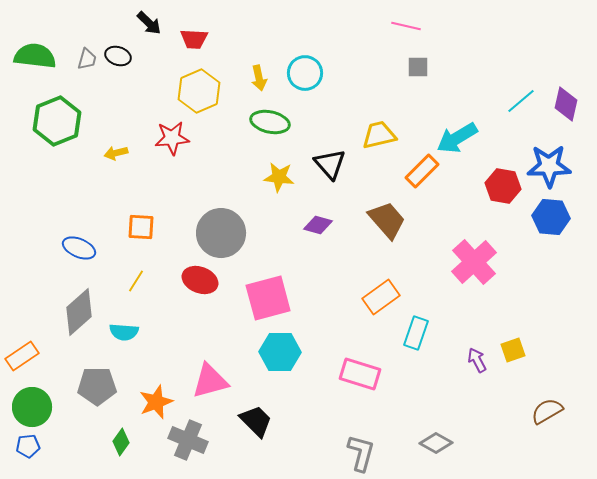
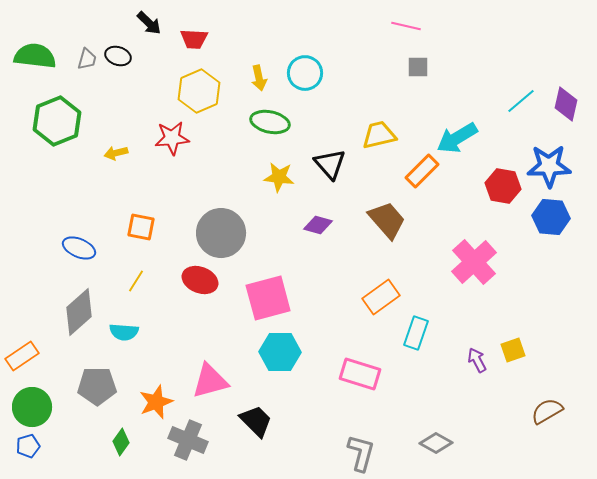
orange square at (141, 227): rotated 8 degrees clockwise
blue pentagon at (28, 446): rotated 10 degrees counterclockwise
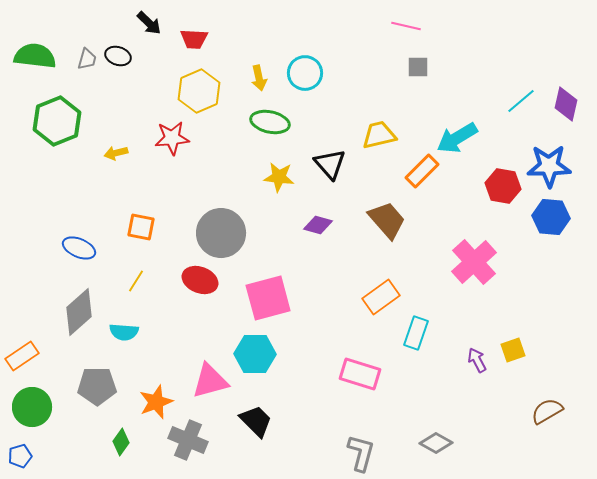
cyan hexagon at (280, 352): moved 25 px left, 2 px down
blue pentagon at (28, 446): moved 8 px left, 10 px down
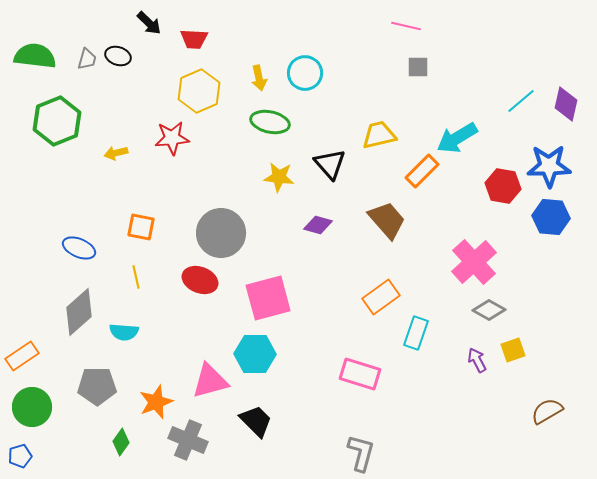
yellow line at (136, 281): moved 4 px up; rotated 45 degrees counterclockwise
gray diamond at (436, 443): moved 53 px right, 133 px up
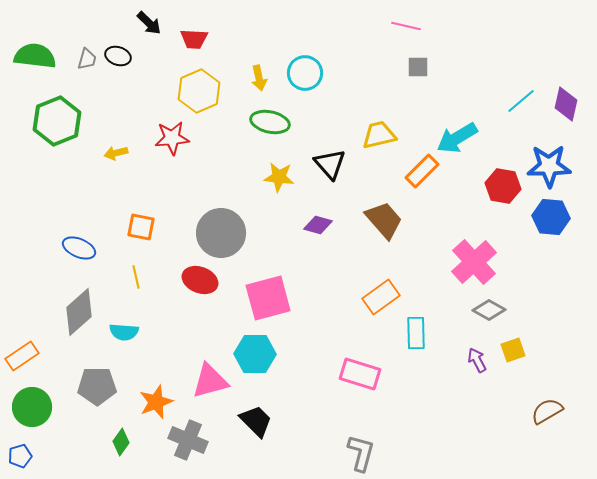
brown trapezoid at (387, 220): moved 3 px left
cyan rectangle at (416, 333): rotated 20 degrees counterclockwise
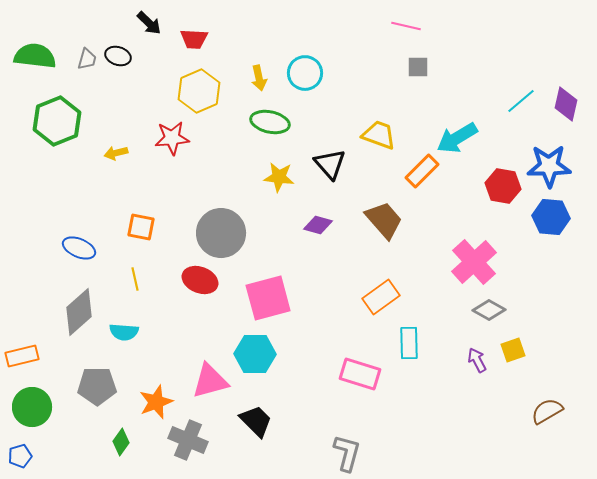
yellow trapezoid at (379, 135): rotated 33 degrees clockwise
yellow line at (136, 277): moved 1 px left, 2 px down
cyan rectangle at (416, 333): moved 7 px left, 10 px down
orange rectangle at (22, 356): rotated 20 degrees clockwise
gray L-shape at (361, 453): moved 14 px left
